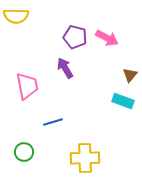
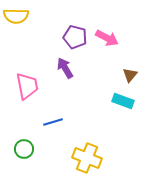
green circle: moved 3 px up
yellow cross: moved 2 px right; rotated 24 degrees clockwise
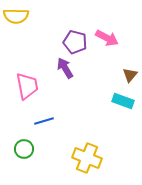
purple pentagon: moved 5 px down
blue line: moved 9 px left, 1 px up
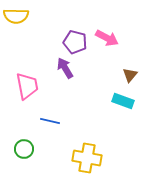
blue line: moved 6 px right; rotated 30 degrees clockwise
yellow cross: rotated 12 degrees counterclockwise
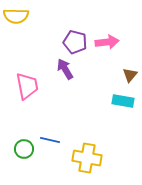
pink arrow: moved 4 px down; rotated 35 degrees counterclockwise
purple arrow: moved 1 px down
cyan rectangle: rotated 10 degrees counterclockwise
blue line: moved 19 px down
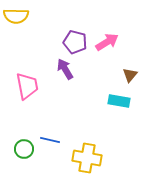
pink arrow: rotated 25 degrees counterclockwise
cyan rectangle: moved 4 px left
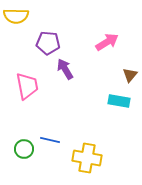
purple pentagon: moved 27 px left, 1 px down; rotated 10 degrees counterclockwise
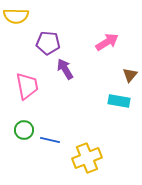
green circle: moved 19 px up
yellow cross: rotated 32 degrees counterclockwise
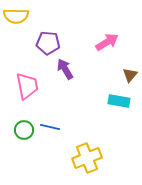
blue line: moved 13 px up
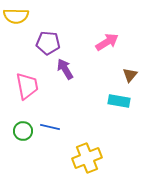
green circle: moved 1 px left, 1 px down
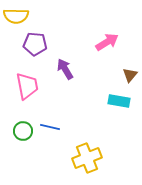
purple pentagon: moved 13 px left, 1 px down
